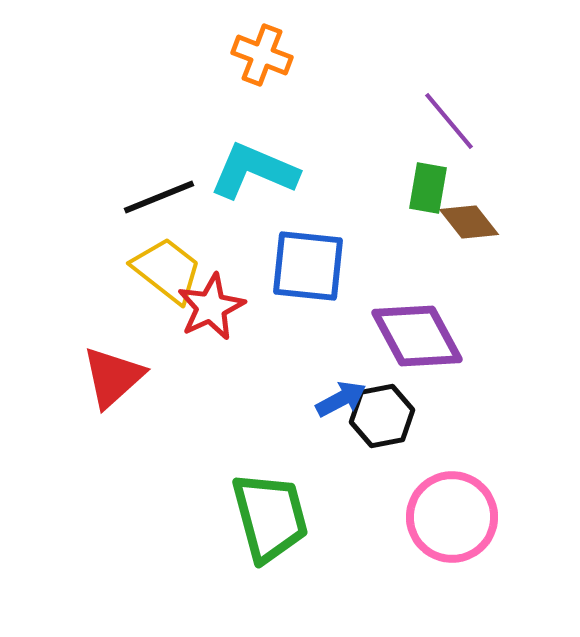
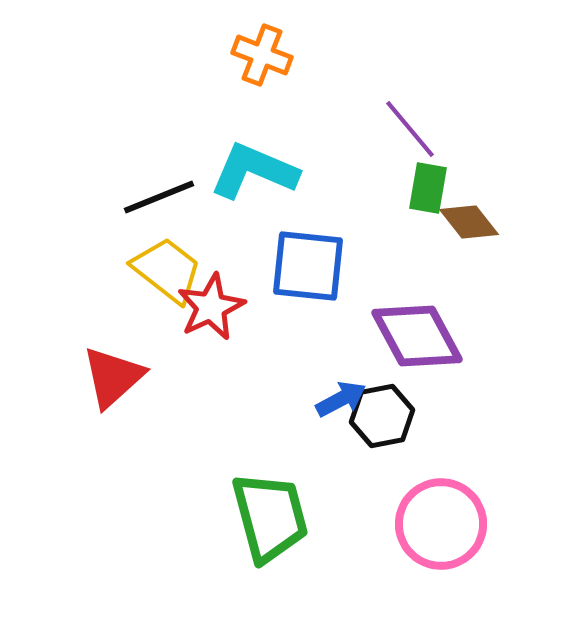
purple line: moved 39 px left, 8 px down
pink circle: moved 11 px left, 7 px down
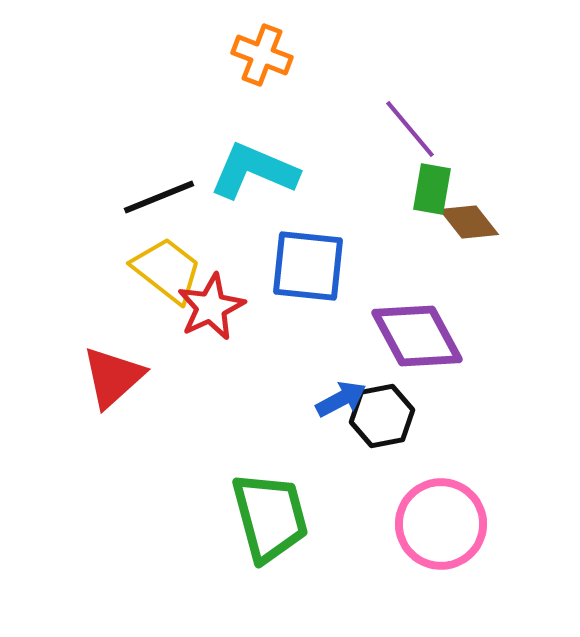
green rectangle: moved 4 px right, 1 px down
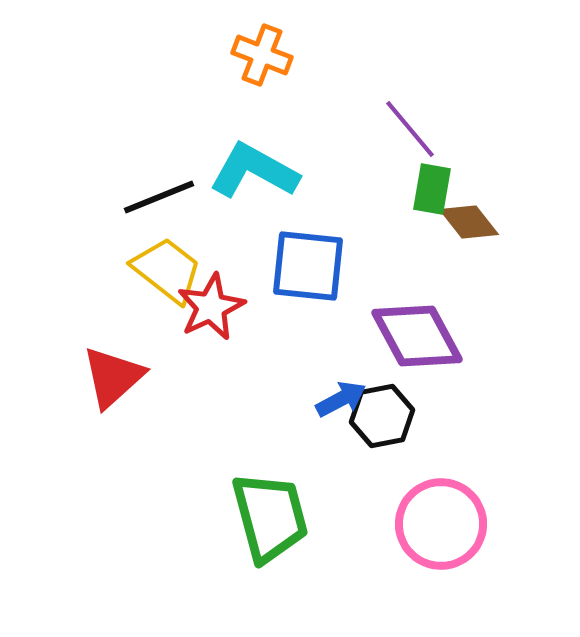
cyan L-shape: rotated 6 degrees clockwise
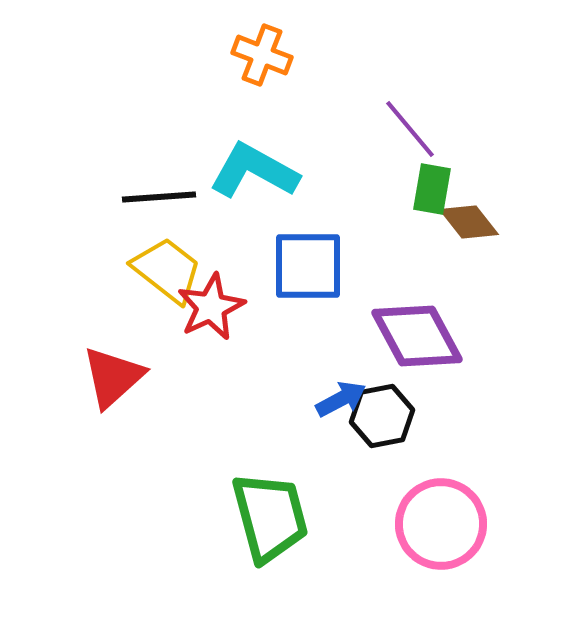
black line: rotated 18 degrees clockwise
blue square: rotated 6 degrees counterclockwise
